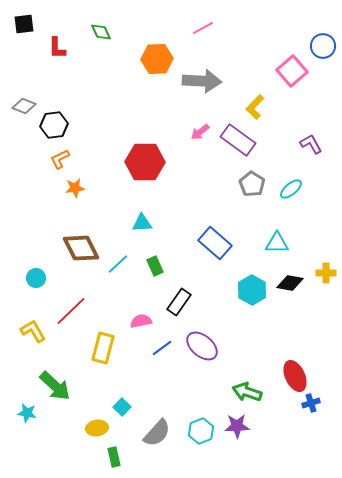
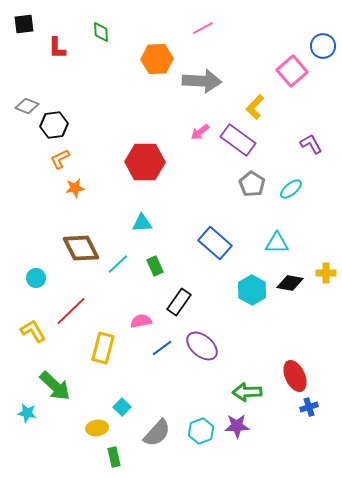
green diamond at (101, 32): rotated 20 degrees clockwise
gray diamond at (24, 106): moved 3 px right
green arrow at (247, 392): rotated 20 degrees counterclockwise
blue cross at (311, 403): moved 2 px left, 4 px down
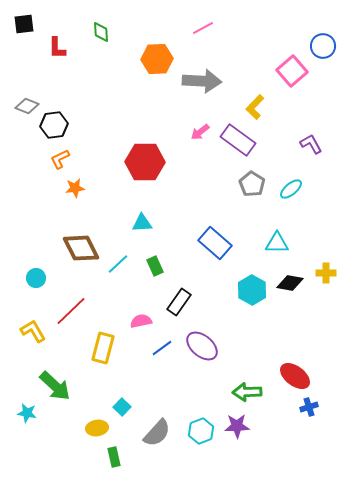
red ellipse at (295, 376): rotated 28 degrees counterclockwise
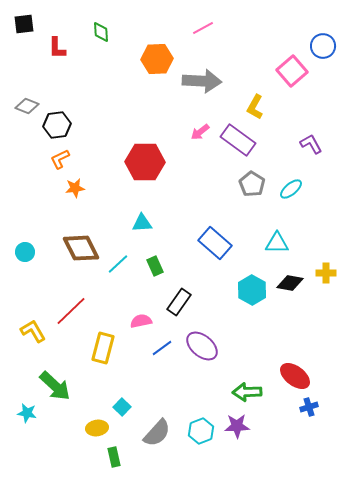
yellow L-shape at (255, 107): rotated 15 degrees counterclockwise
black hexagon at (54, 125): moved 3 px right
cyan circle at (36, 278): moved 11 px left, 26 px up
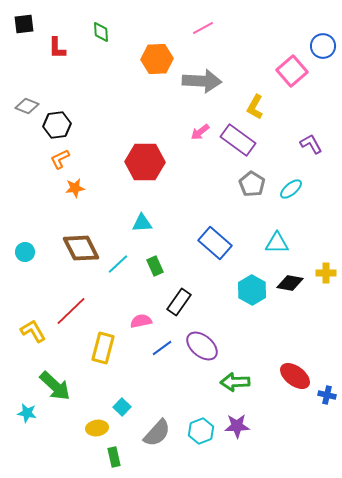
green arrow at (247, 392): moved 12 px left, 10 px up
blue cross at (309, 407): moved 18 px right, 12 px up; rotated 30 degrees clockwise
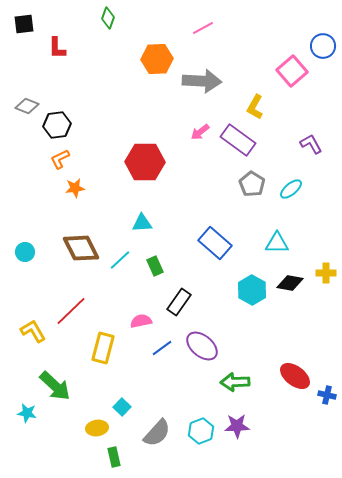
green diamond at (101, 32): moved 7 px right, 14 px up; rotated 25 degrees clockwise
cyan line at (118, 264): moved 2 px right, 4 px up
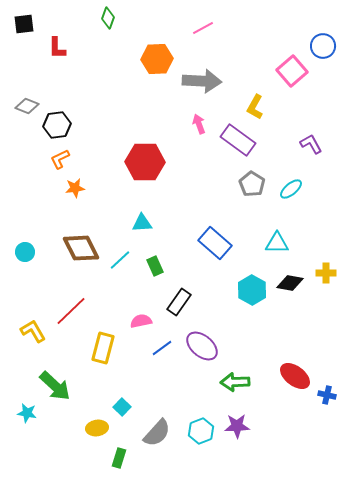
pink arrow at (200, 132): moved 1 px left, 8 px up; rotated 108 degrees clockwise
green rectangle at (114, 457): moved 5 px right, 1 px down; rotated 30 degrees clockwise
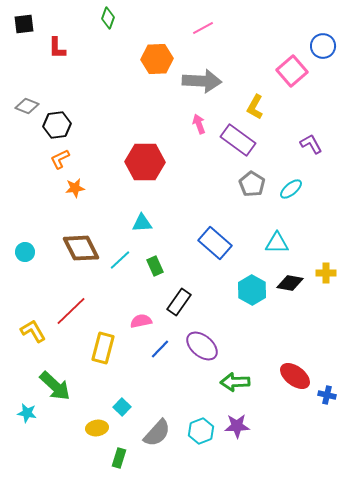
blue line at (162, 348): moved 2 px left, 1 px down; rotated 10 degrees counterclockwise
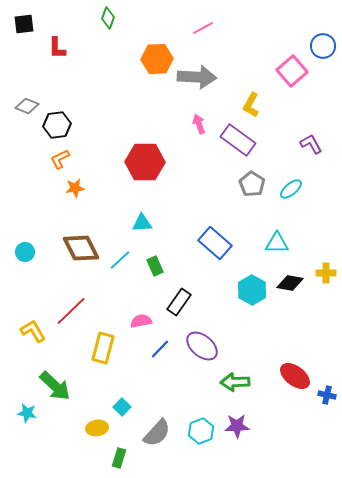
gray arrow at (202, 81): moved 5 px left, 4 px up
yellow L-shape at (255, 107): moved 4 px left, 2 px up
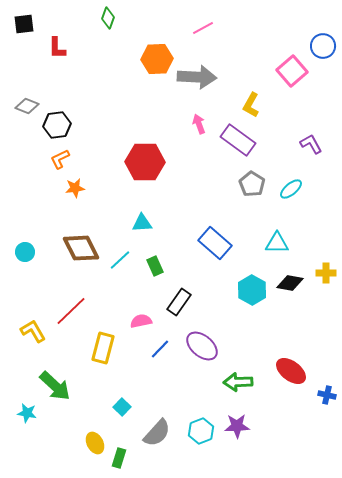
red ellipse at (295, 376): moved 4 px left, 5 px up
green arrow at (235, 382): moved 3 px right
yellow ellipse at (97, 428): moved 2 px left, 15 px down; rotated 70 degrees clockwise
